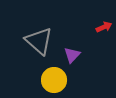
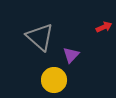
gray triangle: moved 1 px right, 4 px up
purple triangle: moved 1 px left
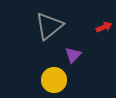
gray triangle: moved 9 px right, 11 px up; rotated 40 degrees clockwise
purple triangle: moved 2 px right
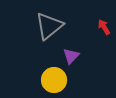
red arrow: rotated 98 degrees counterclockwise
purple triangle: moved 2 px left, 1 px down
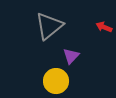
red arrow: rotated 35 degrees counterclockwise
yellow circle: moved 2 px right, 1 px down
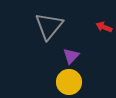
gray triangle: rotated 12 degrees counterclockwise
yellow circle: moved 13 px right, 1 px down
